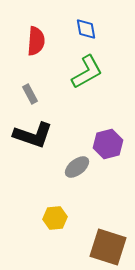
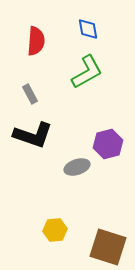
blue diamond: moved 2 px right
gray ellipse: rotated 20 degrees clockwise
yellow hexagon: moved 12 px down
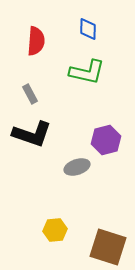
blue diamond: rotated 10 degrees clockwise
green L-shape: rotated 42 degrees clockwise
black L-shape: moved 1 px left, 1 px up
purple hexagon: moved 2 px left, 4 px up
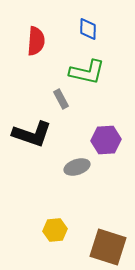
gray rectangle: moved 31 px right, 5 px down
purple hexagon: rotated 12 degrees clockwise
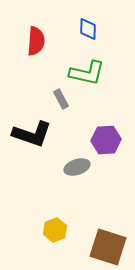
green L-shape: moved 1 px down
yellow hexagon: rotated 15 degrees counterclockwise
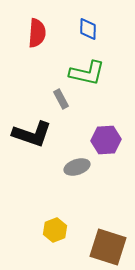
red semicircle: moved 1 px right, 8 px up
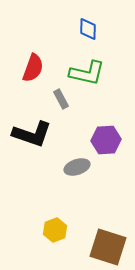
red semicircle: moved 4 px left, 35 px down; rotated 16 degrees clockwise
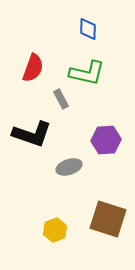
gray ellipse: moved 8 px left
brown square: moved 28 px up
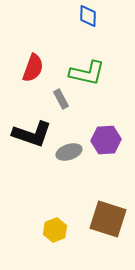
blue diamond: moved 13 px up
gray ellipse: moved 15 px up
